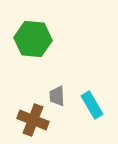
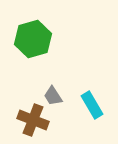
green hexagon: rotated 21 degrees counterclockwise
gray trapezoid: moved 4 px left; rotated 30 degrees counterclockwise
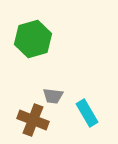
gray trapezoid: rotated 50 degrees counterclockwise
cyan rectangle: moved 5 px left, 8 px down
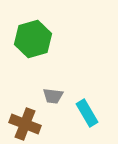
brown cross: moved 8 px left, 4 px down
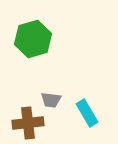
gray trapezoid: moved 2 px left, 4 px down
brown cross: moved 3 px right, 1 px up; rotated 28 degrees counterclockwise
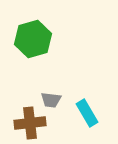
brown cross: moved 2 px right
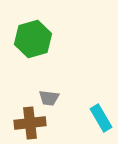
gray trapezoid: moved 2 px left, 2 px up
cyan rectangle: moved 14 px right, 5 px down
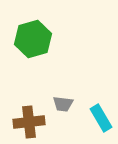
gray trapezoid: moved 14 px right, 6 px down
brown cross: moved 1 px left, 1 px up
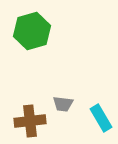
green hexagon: moved 1 px left, 8 px up
brown cross: moved 1 px right, 1 px up
